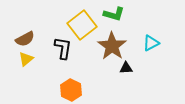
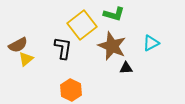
brown semicircle: moved 7 px left, 6 px down
brown star: rotated 12 degrees counterclockwise
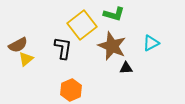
orange hexagon: rotated 10 degrees clockwise
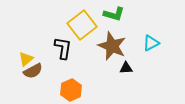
brown semicircle: moved 15 px right, 26 px down
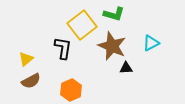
brown semicircle: moved 2 px left, 10 px down
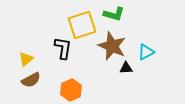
yellow square: rotated 20 degrees clockwise
cyan triangle: moved 5 px left, 9 px down
brown semicircle: moved 1 px up
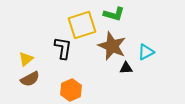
brown semicircle: moved 1 px left, 1 px up
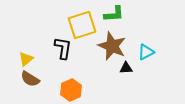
green L-shape: rotated 20 degrees counterclockwise
brown semicircle: rotated 60 degrees clockwise
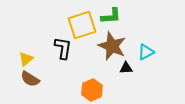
green L-shape: moved 3 px left, 2 px down
orange hexagon: moved 21 px right
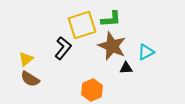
green L-shape: moved 3 px down
black L-shape: rotated 30 degrees clockwise
